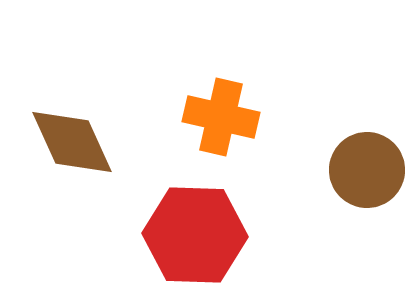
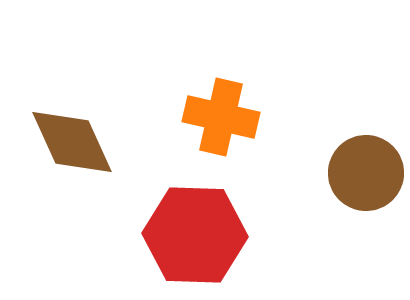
brown circle: moved 1 px left, 3 px down
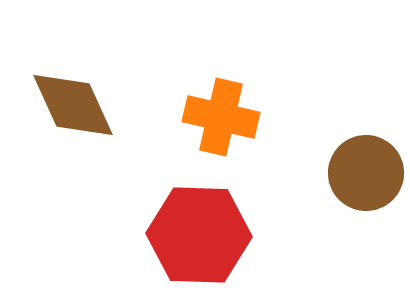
brown diamond: moved 1 px right, 37 px up
red hexagon: moved 4 px right
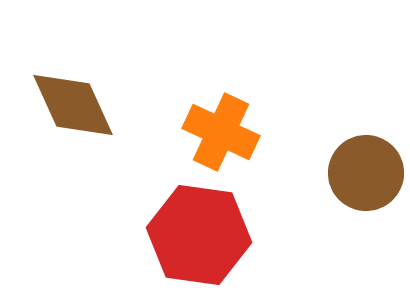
orange cross: moved 15 px down; rotated 12 degrees clockwise
red hexagon: rotated 6 degrees clockwise
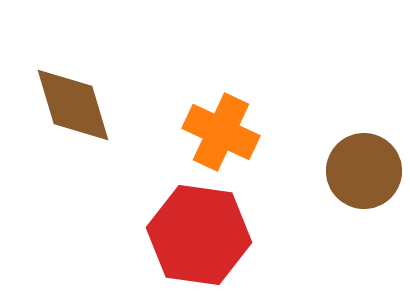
brown diamond: rotated 8 degrees clockwise
brown circle: moved 2 px left, 2 px up
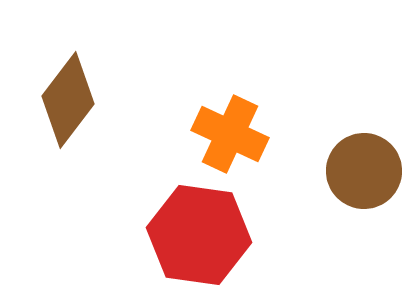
brown diamond: moved 5 px left, 5 px up; rotated 54 degrees clockwise
orange cross: moved 9 px right, 2 px down
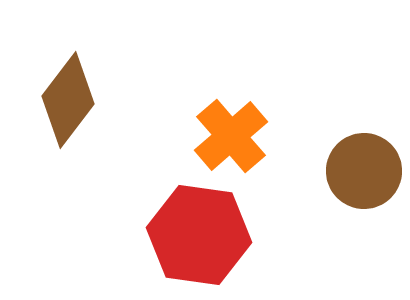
orange cross: moved 1 px right, 2 px down; rotated 24 degrees clockwise
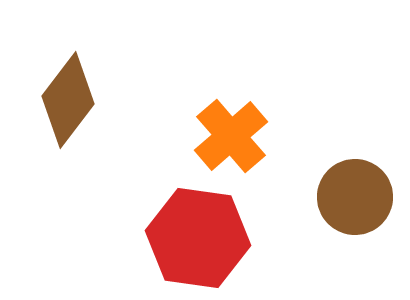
brown circle: moved 9 px left, 26 px down
red hexagon: moved 1 px left, 3 px down
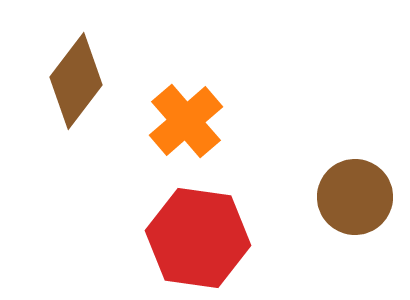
brown diamond: moved 8 px right, 19 px up
orange cross: moved 45 px left, 15 px up
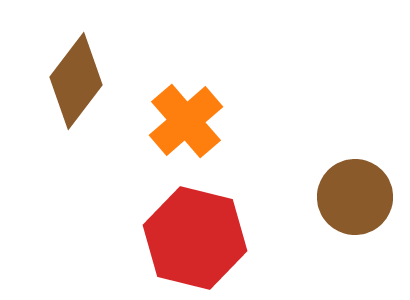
red hexagon: moved 3 px left; rotated 6 degrees clockwise
